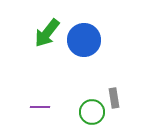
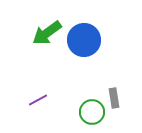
green arrow: rotated 16 degrees clockwise
purple line: moved 2 px left, 7 px up; rotated 30 degrees counterclockwise
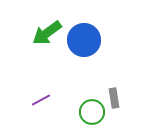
purple line: moved 3 px right
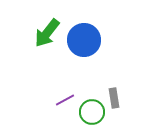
green arrow: rotated 16 degrees counterclockwise
purple line: moved 24 px right
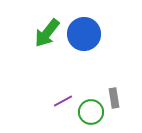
blue circle: moved 6 px up
purple line: moved 2 px left, 1 px down
green circle: moved 1 px left
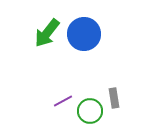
green circle: moved 1 px left, 1 px up
